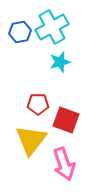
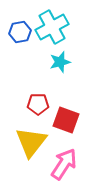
yellow triangle: moved 2 px down
pink arrow: rotated 128 degrees counterclockwise
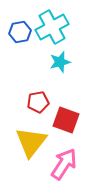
red pentagon: moved 2 px up; rotated 10 degrees counterclockwise
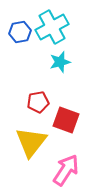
pink arrow: moved 2 px right, 6 px down
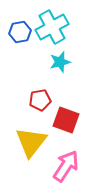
red pentagon: moved 2 px right, 2 px up
pink arrow: moved 4 px up
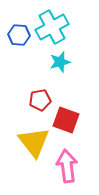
blue hexagon: moved 1 px left, 3 px down; rotated 15 degrees clockwise
yellow triangle: moved 3 px right; rotated 16 degrees counterclockwise
pink arrow: moved 1 px right; rotated 40 degrees counterclockwise
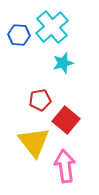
cyan cross: rotated 12 degrees counterclockwise
cyan star: moved 3 px right, 1 px down
red square: rotated 20 degrees clockwise
pink arrow: moved 2 px left
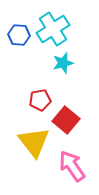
cyan cross: moved 1 px right, 2 px down; rotated 8 degrees clockwise
pink arrow: moved 7 px right; rotated 28 degrees counterclockwise
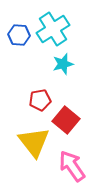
cyan star: moved 1 px down
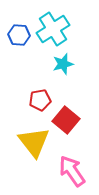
pink arrow: moved 5 px down
